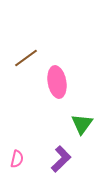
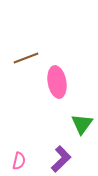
brown line: rotated 15 degrees clockwise
pink semicircle: moved 2 px right, 2 px down
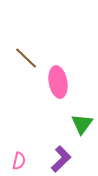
brown line: rotated 65 degrees clockwise
pink ellipse: moved 1 px right
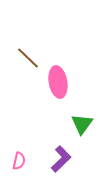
brown line: moved 2 px right
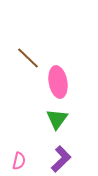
green triangle: moved 25 px left, 5 px up
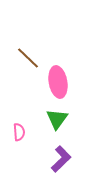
pink semicircle: moved 29 px up; rotated 18 degrees counterclockwise
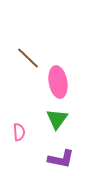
purple L-shape: rotated 56 degrees clockwise
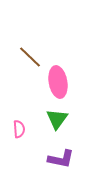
brown line: moved 2 px right, 1 px up
pink semicircle: moved 3 px up
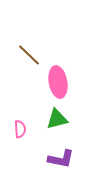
brown line: moved 1 px left, 2 px up
green triangle: rotated 40 degrees clockwise
pink semicircle: moved 1 px right
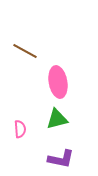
brown line: moved 4 px left, 4 px up; rotated 15 degrees counterclockwise
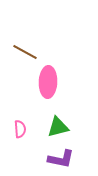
brown line: moved 1 px down
pink ellipse: moved 10 px left; rotated 12 degrees clockwise
green triangle: moved 1 px right, 8 px down
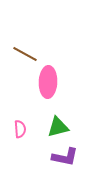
brown line: moved 2 px down
purple L-shape: moved 4 px right, 2 px up
